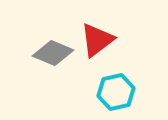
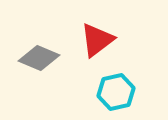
gray diamond: moved 14 px left, 5 px down
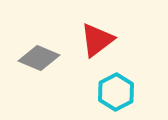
cyan hexagon: rotated 15 degrees counterclockwise
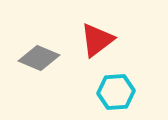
cyan hexagon: rotated 24 degrees clockwise
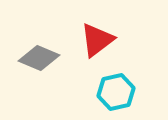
cyan hexagon: rotated 9 degrees counterclockwise
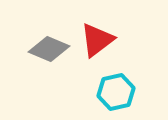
gray diamond: moved 10 px right, 9 px up
